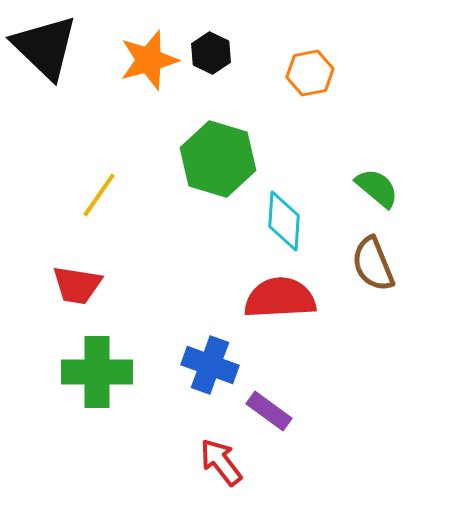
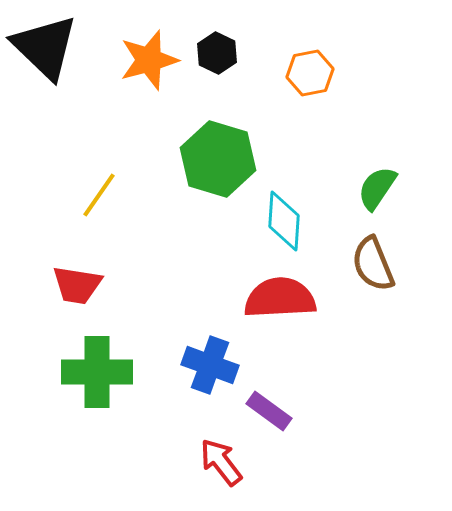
black hexagon: moved 6 px right
green semicircle: rotated 96 degrees counterclockwise
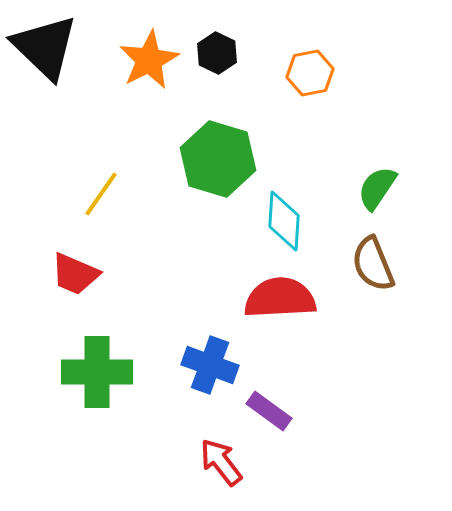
orange star: rotated 12 degrees counterclockwise
yellow line: moved 2 px right, 1 px up
red trapezoid: moved 2 px left, 11 px up; rotated 14 degrees clockwise
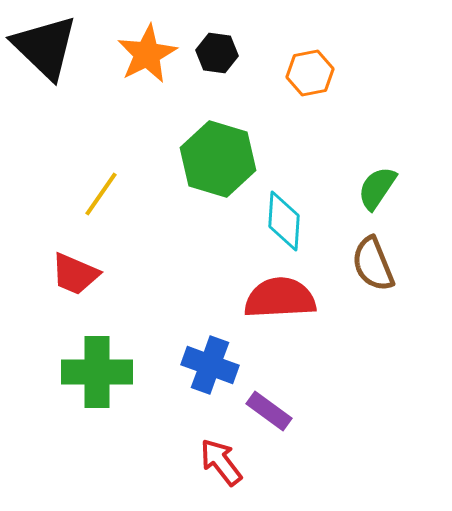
black hexagon: rotated 18 degrees counterclockwise
orange star: moved 2 px left, 6 px up
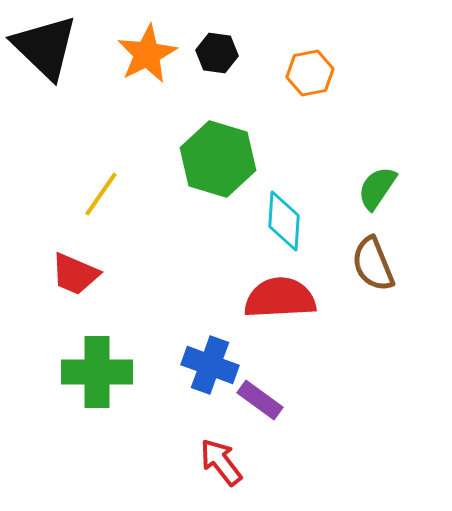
purple rectangle: moved 9 px left, 11 px up
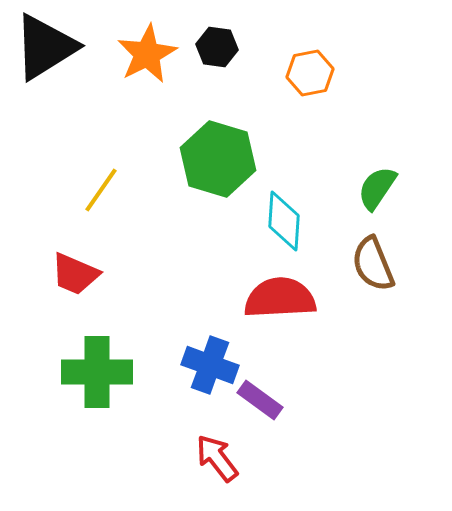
black triangle: rotated 44 degrees clockwise
black hexagon: moved 6 px up
yellow line: moved 4 px up
red arrow: moved 4 px left, 4 px up
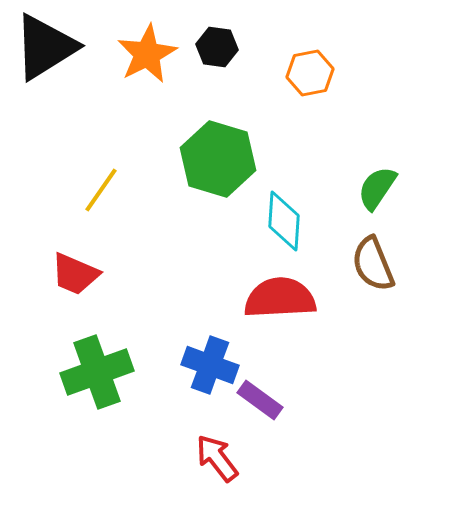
green cross: rotated 20 degrees counterclockwise
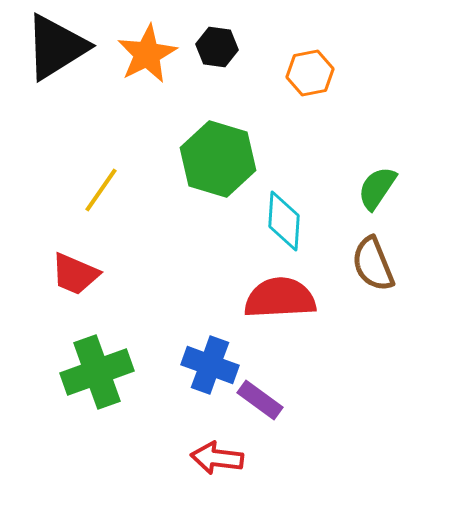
black triangle: moved 11 px right
red arrow: rotated 45 degrees counterclockwise
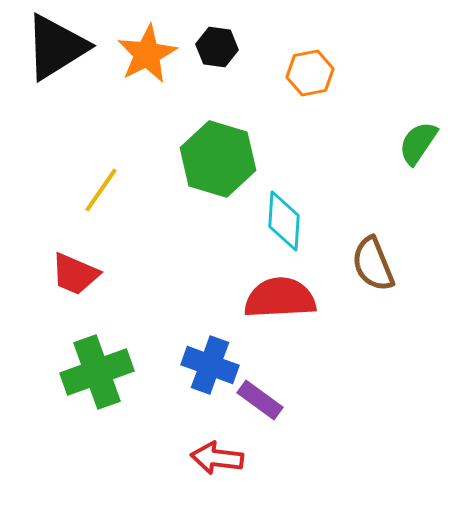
green semicircle: moved 41 px right, 45 px up
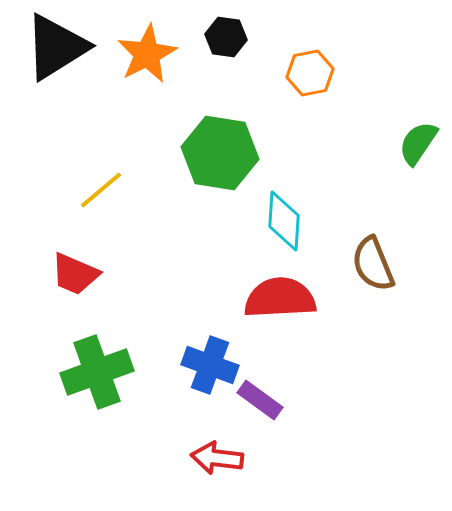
black hexagon: moved 9 px right, 10 px up
green hexagon: moved 2 px right, 6 px up; rotated 8 degrees counterclockwise
yellow line: rotated 15 degrees clockwise
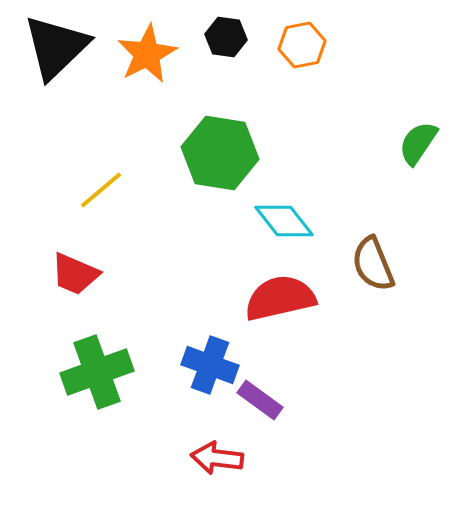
black triangle: rotated 12 degrees counterclockwise
orange hexagon: moved 8 px left, 28 px up
cyan diamond: rotated 42 degrees counterclockwise
red semicircle: rotated 10 degrees counterclockwise
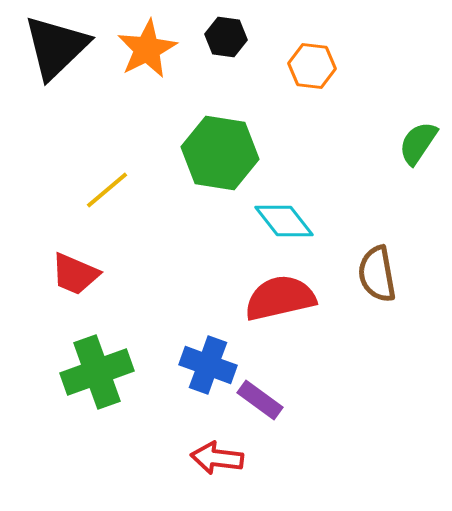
orange hexagon: moved 10 px right, 21 px down; rotated 18 degrees clockwise
orange star: moved 5 px up
yellow line: moved 6 px right
brown semicircle: moved 4 px right, 10 px down; rotated 12 degrees clockwise
blue cross: moved 2 px left
